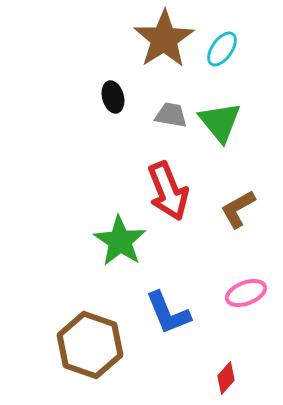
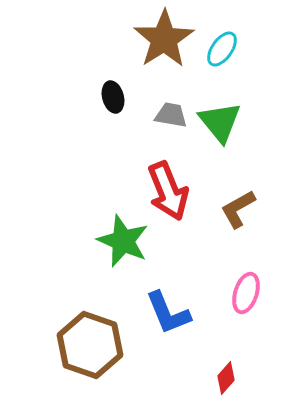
green star: moved 3 px right; rotated 10 degrees counterclockwise
pink ellipse: rotated 51 degrees counterclockwise
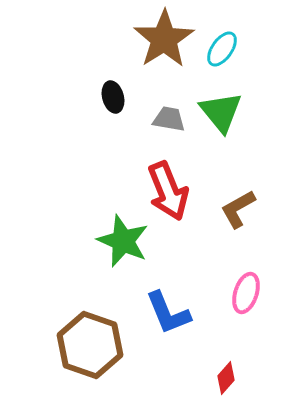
gray trapezoid: moved 2 px left, 4 px down
green triangle: moved 1 px right, 10 px up
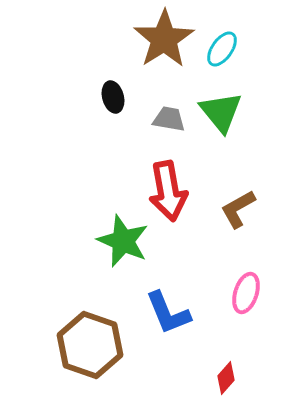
red arrow: rotated 12 degrees clockwise
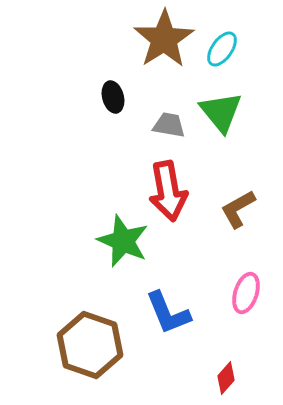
gray trapezoid: moved 6 px down
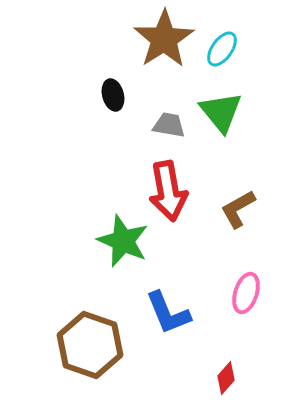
black ellipse: moved 2 px up
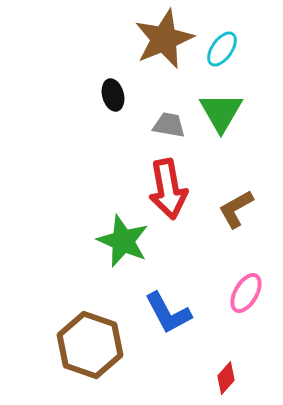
brown star: rotated 10 degrees clockwise
green triangle: rotated 9 degrees clockwise
red arrow: moved 2 px up
brown L-shape: moved 2 px left
pink ellipse: rotated 12 degrees clockwise
blue L-shape: rotated 6 degrees counterclockwise
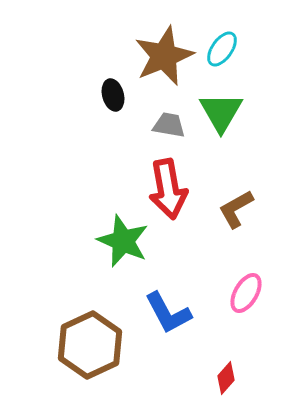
brown star: moved 17 px down
brown hexagon: rotated 16 degrees clockwise
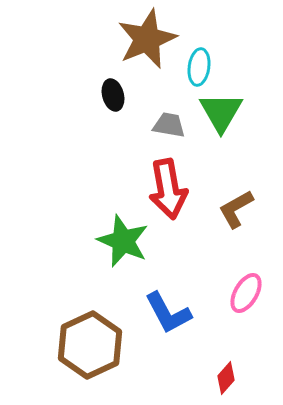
cyan ellipse: moved 23 px left, 18 px down; rotated 27 degrees counterclockwise
brown star: moved 17 px left, 17 px up
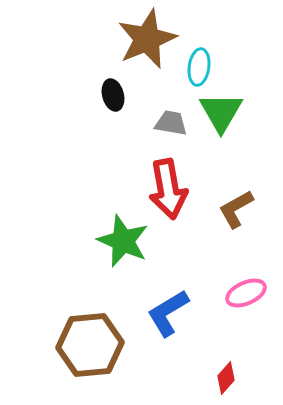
gray trapezoid: moved 2 px right, 2 px up
pink ellipse: rotated 36 degrees clockwise
blue L-shape: rotated 87 degrees clockwise
brown hexagon: rotated 20 degrees clockwise
